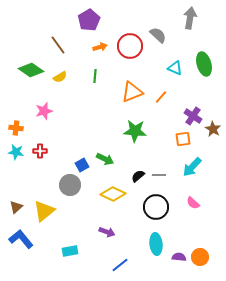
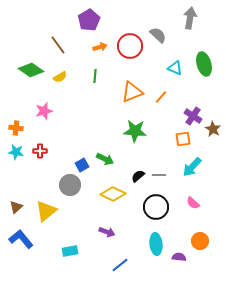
yellow triangle: moved 2 px right
orange circle: moved 16 px up
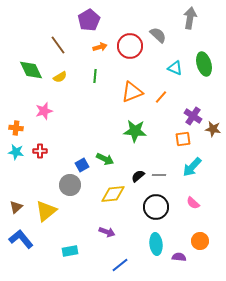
green diamond: rotated 30 degrees clockwise
brown star: rotated 21 degrees counterclockwise
yellow diamond: rotated 30 degrees counterclockwise
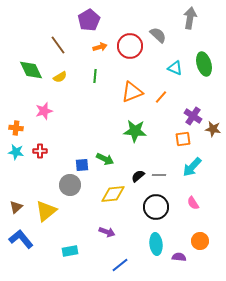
blue square: rotated 24 degrees clockwise
pink semicircle: rotated 16 degrees clockwise
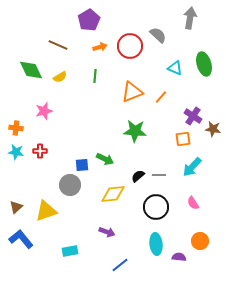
brown line: rotated 30 degrees counterclockwise
yellow triangle: rotated 20 degrees clockwise
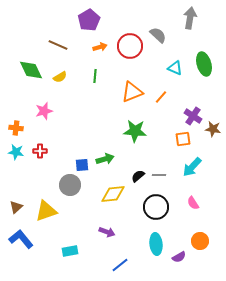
green arrow: rotated 42 degrees counterclockwise
purple semicircle: rotated 144 degrees clockwise
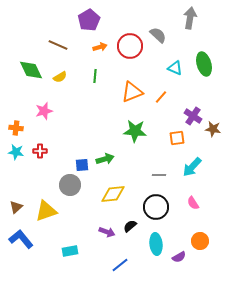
orange square: moved 6 px left, 1 px up
black semicircle: moved 8 px left, 50 px down
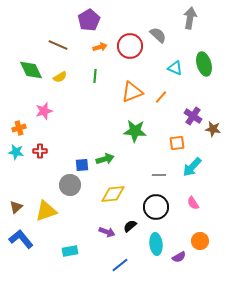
orange cross: moved 3 px right; rotated 24 degrees counterclockwise
orange square: moved 5 px down
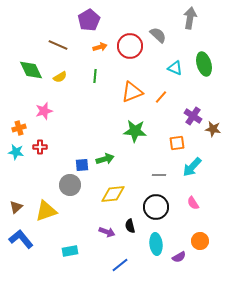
red cross: moved 4 px up
black semicircle: rotated 64 degrees counterclockwise
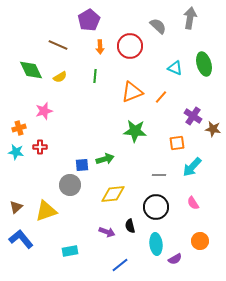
gray semicircle: moved 9 px up
orange arrow: rotated 104 degrees clockwise
purple semicircle: moved 4 px left, 2 px down
